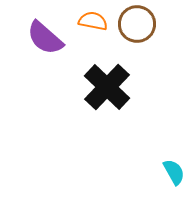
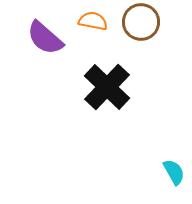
brown circle: moved 4 px right, 2 px up
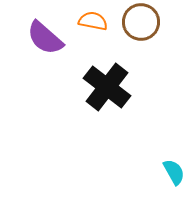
black cross: rotated 6 degrees counterclockwise
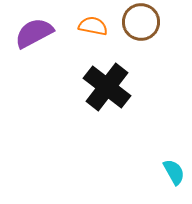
orange semicircle: moved 5 px down
purple semicircle: moved 11 px left, 5 px up; rotated 111 degrees clockwise
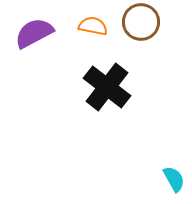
cyan semicircle: moved 7 px down
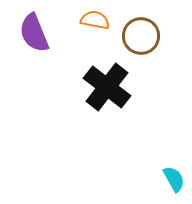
brown circle: moved 14 px down
orange semicircle: moved 2 px right, 6 px up
purple semicircle: rotated 84 degrees counterclockwise
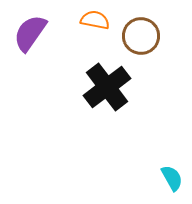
purple semicircle: moved 4 px left; rotated 57 degrees clockwise
black cross: rotated 15 degrees clockwise
cyan semicircle: moved 2 px left, 1 px up
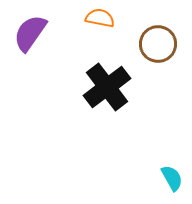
orange semicircle: moved 5 px right, 2 px up
brown circle: moved 17 px right, 8 px down
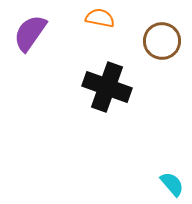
brown circle: moved 4 px right, 3 px up
black cross: rotated 33 degrees counterclockwise
cyan semicircle: moved 6 px down; rotated 12 degrees counterclockwise
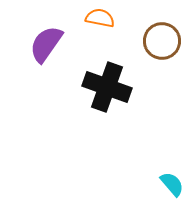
purple semicircle: moved 16 px right, 11 px down
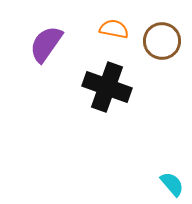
orange semicircle: moved 14 px right, 11 px down
